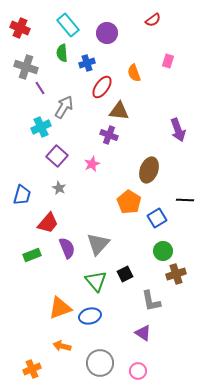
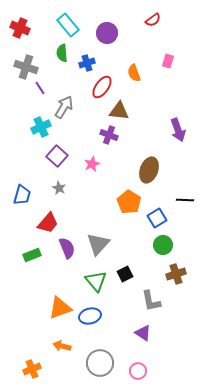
green circle: moved 6 px up
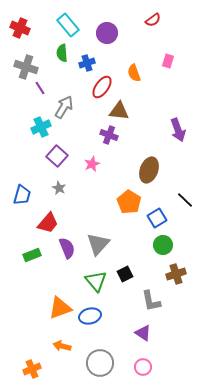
black line: rotated 42 degrees clockwise
pink circle: moved 5 px right, 4 px up
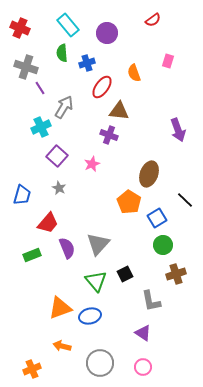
brown ellipse: moved 4 px down
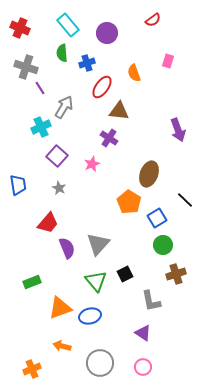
purple cross: moved 3 px down; rotated 12 degrees clockwise
blue trapezoid: moved 4 px left, 10 px up; rotated 25 degrees counterclockwise
green rectangle: moved 27 px down
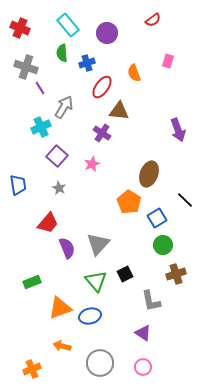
purple cross: moved 7 px left, 5 px up
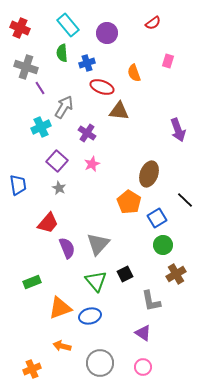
red semicircle: moved 3 px down
red ellipse: rotated 75 degrees clockwise
purple cross: moved 15 px left
purple square: moved 5 px down
brown cross: rotated 12 degrees counterclockwise
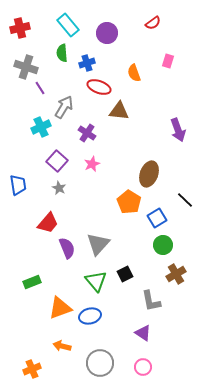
red cross: rotated 36 degrees counterclockwise
red ellipse: moved 3 px left
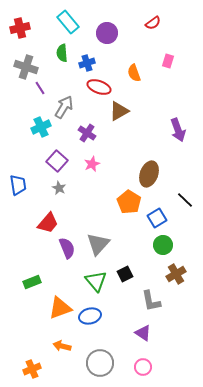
cyan rectangle: moved 3 px up
brown triangle: rotated 35 degrees counterclockwise
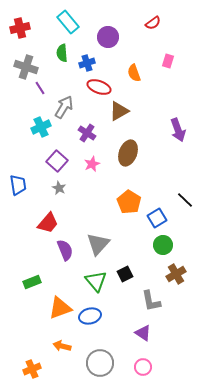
purple circle: moved 1 px right, 4 px down
brown ellipse: moved 21 px left, 21 px up
purple semicircle: moved 2 px left, 2 px down
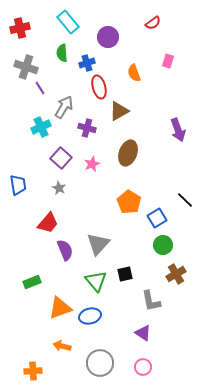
red ellipse: rotated 55 degrees clockwise
purple cross: moved 5 px up; rotated 18 degrees counterclockwise
purple square: moved 4 px right, 3 px up
black square: rotated 14 degrees clockwise
orange cross: moved 1 px right, 2 px down; rotated 18 degrees clockwise
